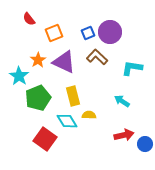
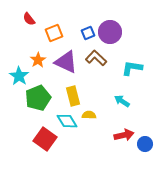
brown L-shape: moved 1 px left, 1 px down
purple triangle: moved 2 px right
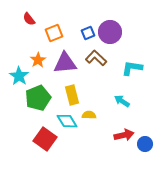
purple triangle: moved 1 px left, 1 px down; rotated 30 degrees counterclockwise
yellow rectangle: moved 1 px left, 1 px up
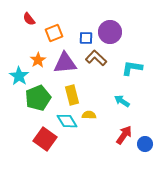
blue square: moved 2 px left, 5 px down; rotated 24 degrees clockwise
red arrow: rotated 42 degrees counterclockwise
